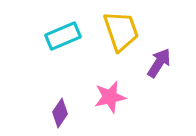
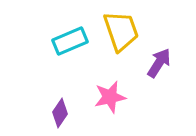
cyan rectangle: moved 7 px right, 5 px down
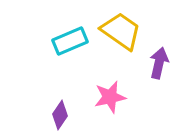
yellow trapezoid: rotated 36 degrees counterclockwise
purple arrow: rotated 20 degrees counterclockwise
purple diamond: moved 2 px down
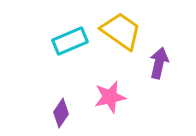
purple diamond: moved 1 px right, 2 px up
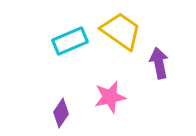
purple arrow: rotated 24 degrees counterclockwise
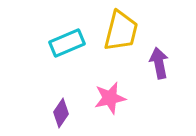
yellow trapezoid: rotated 69 degrees clockwise
cyan rectangle: moved 3 px left, 2 px down
pink star: moved 1 px down
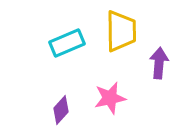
yellow trapezoid: rotated 15 degrees counterclockwise
purple arrow: rotated 16 degrees clockwise
purple diamond: moved 3 px up; rotated 8 degrees clockwise
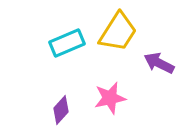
yellow trapezoid: moved 3 px left, 1 px down; rotated 33 degrees clockwise
purple arrow: rotated 68 degrees counterclockwise
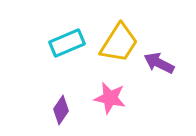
yellow trapezoid: moved 1 px right, 11 px down
pink star: rotated 24 degrees clockwise
purple diamond: rotated 8 degrees counterclockwise
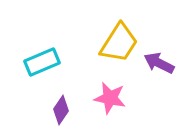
cyan rectangle: moved 25 px left, 19 px down
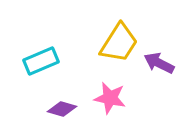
cyan rectangle: moved 1 px left, 1 px up
purple diamond: moved 1 px right, 1 px up; rotated 72 degrees clockwise
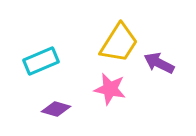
pink star: moved 9 px up
purple diamond: moved 6 px left
